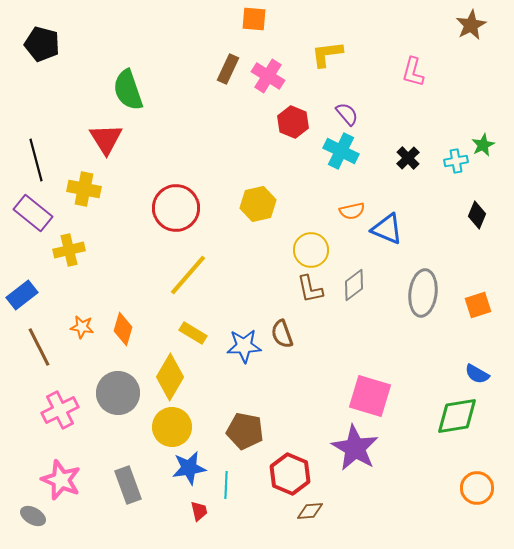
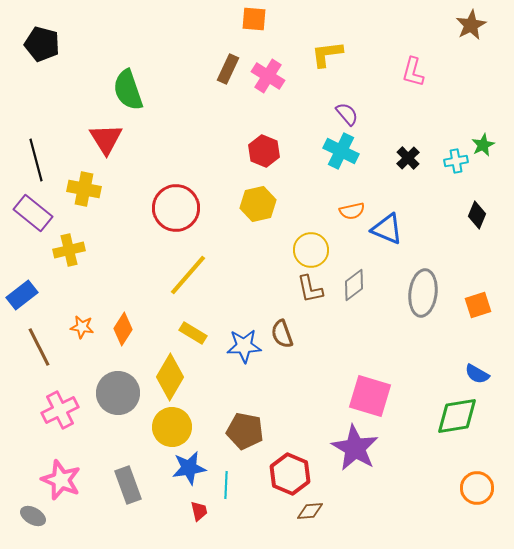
red hexagon at (293, 122): moved 29 px left, 29 px down
orange diamond at (123, 329): rotated 16 degrees clockwise
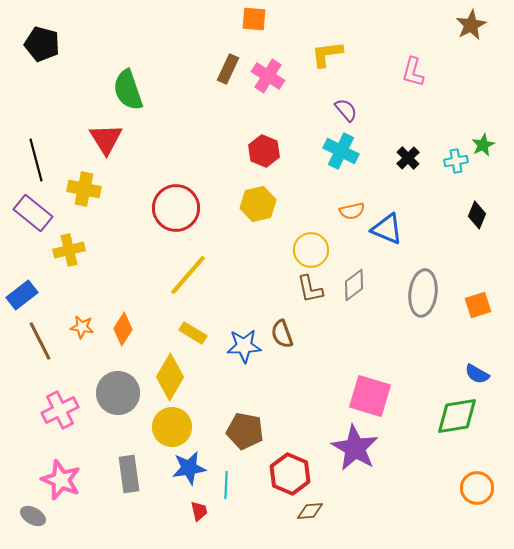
purple semicircle at (347, 114): moved 1 px left, 4 px up
brown line at (39, 347): moved 1 px right, 6 px up
gray rectangle at (128, 485): moved 1 px right, 11 px up; rotated 12 degrees clockwise
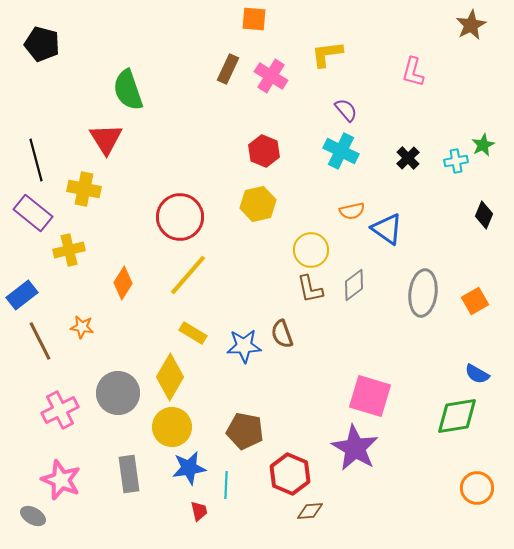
pink cross at (268, 76): moved 3 px right
red circle at (176, 208): moved 4 px right, 9 px down
black diamond at (477, 215): moved 7 px right
blue triangle at (387, 229): rotated 12 degrees clockwise
orange square at (478, 305): moved 3 px left, 4 px up; rotated 12 degrees counterclockwise
orange diamond at (123, 329): moved 46 px up
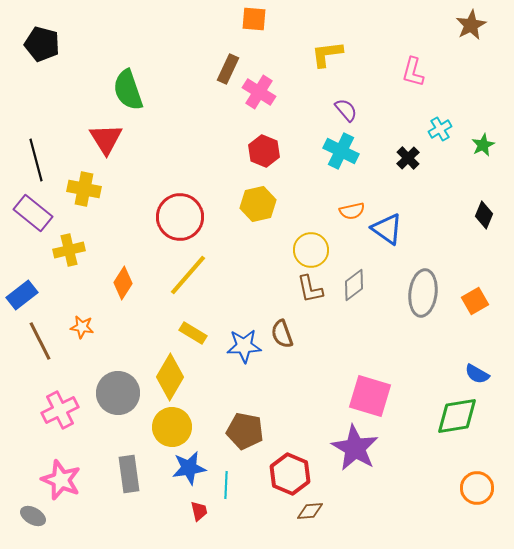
pink cross at (271, 76): moved 12 px left, 16 px down
cyan cross at (456, 161): moved 16 px left, 32 px up; rotated 20 degrees counterclockwise
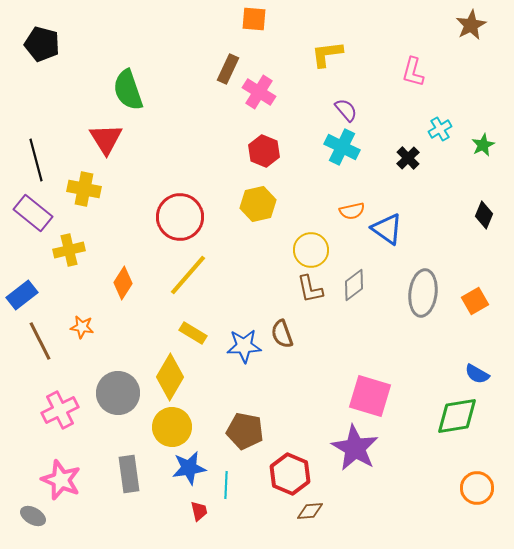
cyan cross at (341, 151): moved 1 px right, 4 px up
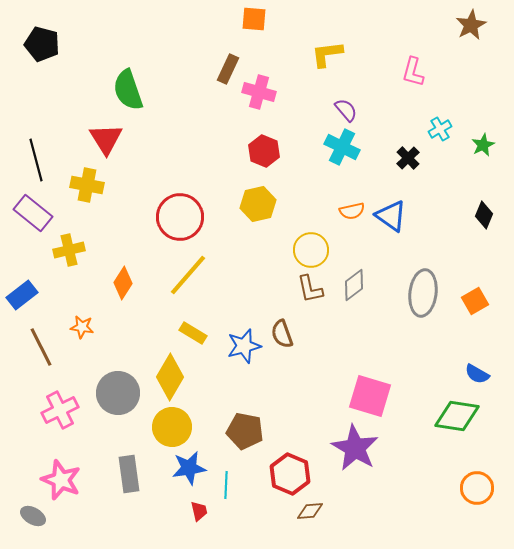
pink cross at (259, 92): rotated 16 degrees counterclockwise
yellow cross at (84, 189): moved 3 px right, 4 px up
blue triangle at (387, 229): moved 4 px right, 13 px up
brown line at (40, 341): moved 1 px right, 6 px down
blue star at (244, 346): rotated 12 degrees counterclockwise
green diamond at (457, 416): rotated 18 degrees clockwise
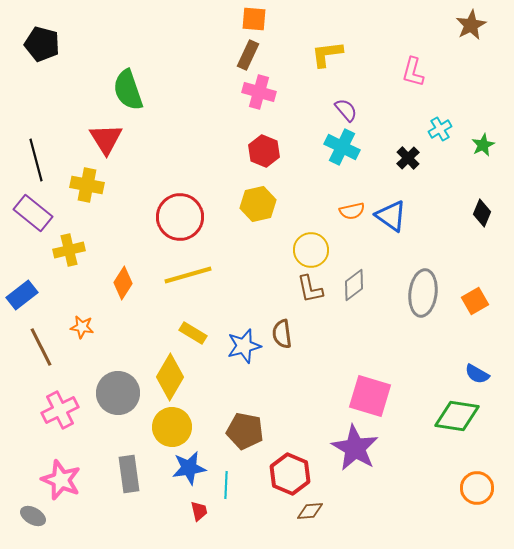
brown rectangle at (228, 69): moved 20 px right, 14 px up
black diamond at (484, 215): moved 2 px left, 2 px up
yellow line at (188, 275): rotated 33 degrees clockwise
brown semicircle at (282, 334): rotated 12 degrees clockwise
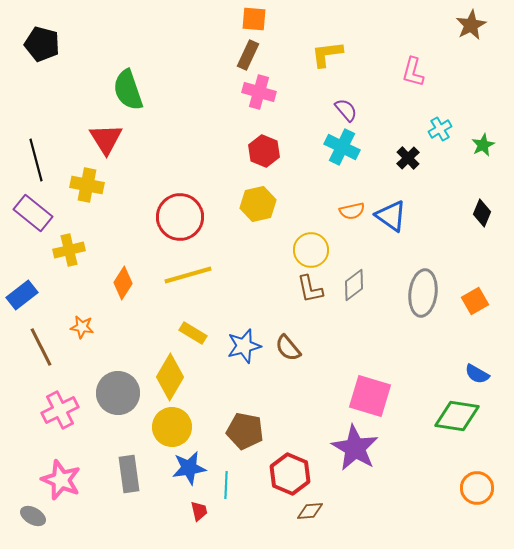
brown semicircle at (282, 334): moved 6 px right, 14 px down; rotated 32 degrees counterclockwise
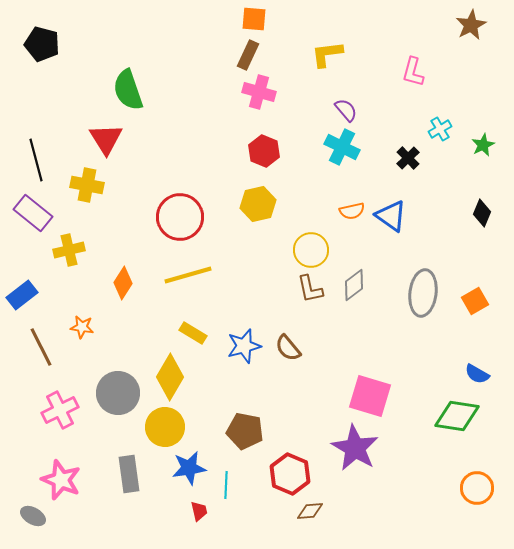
yellow circle at (172, 427): moved 7 px left
